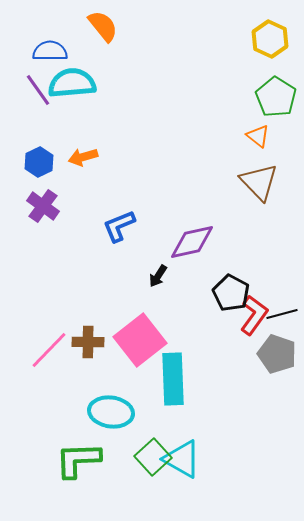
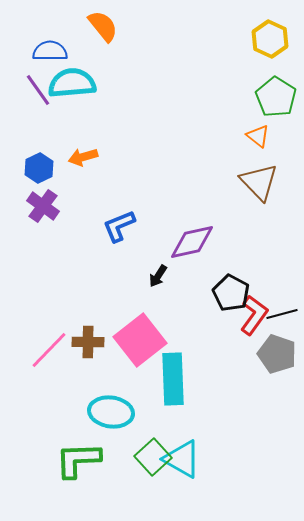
blue hexagon: moved 6 px down
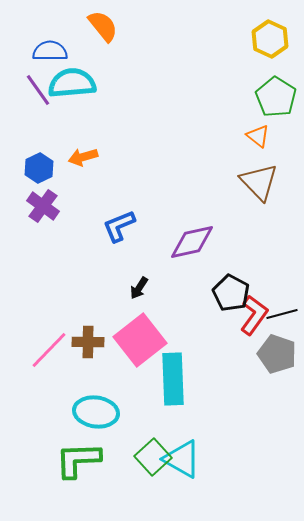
black arrow: moved 19 px left, 12 px down
cyan ellipse: moved 15 px left
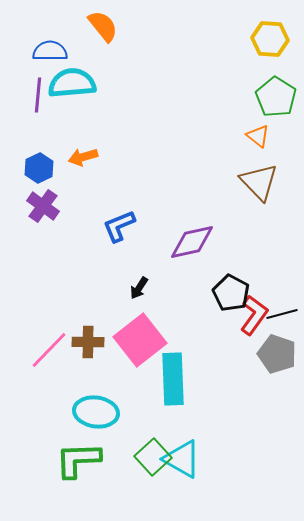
yellow hexagon: rotated 21 degrees counterclockwise
purple line: moved 5 px down; rotated 40 degrees clockwise
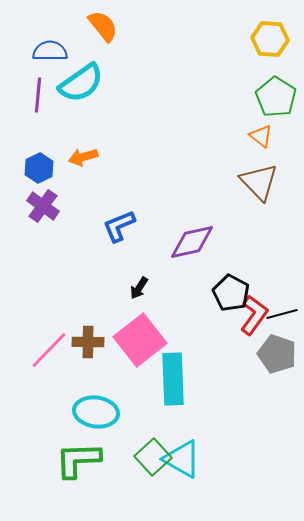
cyan semicircle: moved 9 px right; rotated 150 degrees clockwise
orange triangle: moved 3 px right
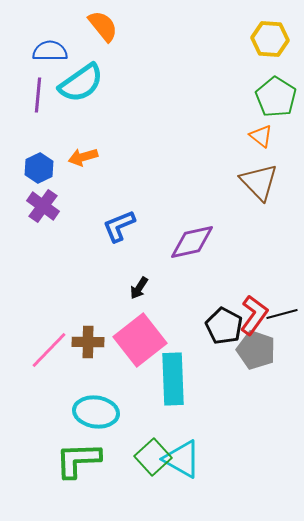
black pentagon: moved 7 px left, 33 px down
gray pentagon: moved 21 px left, 4 px up
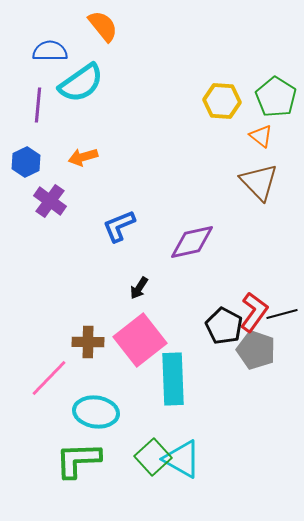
yellow hexagon: moved 48 px left, 62 px down
purple line: moved 10 px down
blue hexagon: moved 13 px left, 6 px up
purple cross: moved 7 px right, 5 px up
red L-shape: moved 3 px up
pink line: moved 28 px down
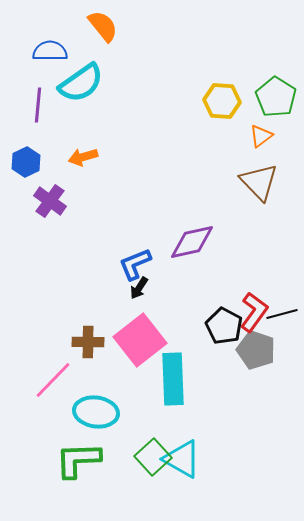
orange triangle: rotated 45 degrees clockwise
blue L-shape: moved 16 px right, 38 px down
pink line: moved 4 px right, 2 px down
